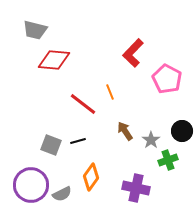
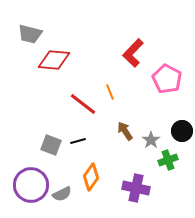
gray trapezoid: moved 5 px left, 4 px down
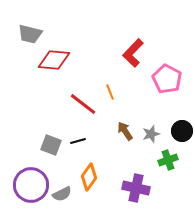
gray star: moved 6 px up; rotated 18 degrees clockwise
orange diamond: moved 2 px left
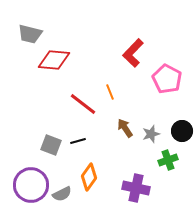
brown arrow: moved 3 px up
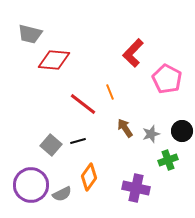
gray square: rotated 20 degrees clockwise
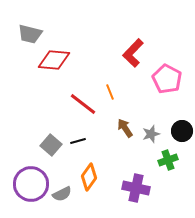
purple circle: moved 1 px up
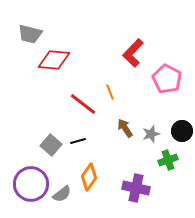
gray semicircle: rotated 12 degrees counterclockwise
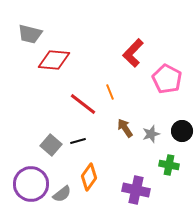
green cross: moved 1 px right, 5 px down; rotated 30 degrees clockwise
purple cross: moved 2 px down
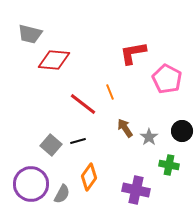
red L-shape: rotated 36 degrees clockwise
gray star: moved 2 px left, 3 px down; rotated 18 degrees counterclockwise
gray semicircle: rotated 24 degrees counterclockwise
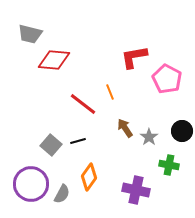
red L-shape: moved 1 px right, 4 px down
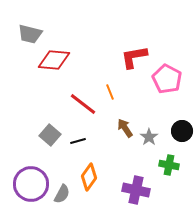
gray square: moved 1 px left, 10 px up
